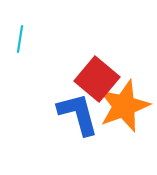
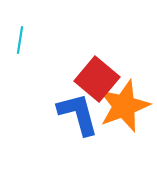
cyan line: moved 1 px down
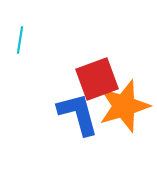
red square: rotated 30 degrees clockwise
orange star: rotated 4 degrees clockwise
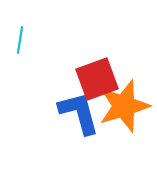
blue L-shape: moved 1 px right, 1 px up
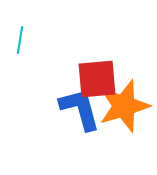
red square: rotated 15 degrees clockwise
blue L-shape: moved 1 px right, 4 px up
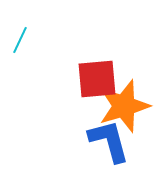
cyan line: rotated 16 degrees clockwise
blue L-shape: moved 29 px right, 32 px down
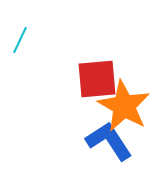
orange star: rotated 26 degrees counterclockwise
blue L-shape: rotated 18 degrees counterclockwise
